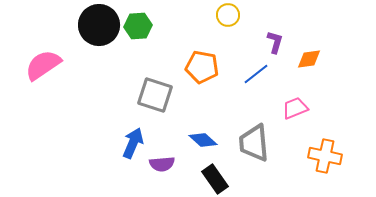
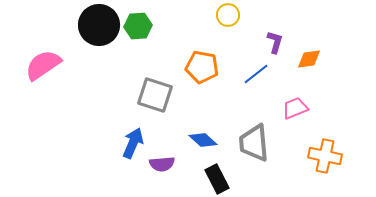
black rectangle: moved 2 px right; rotated 8 degrees clockwise
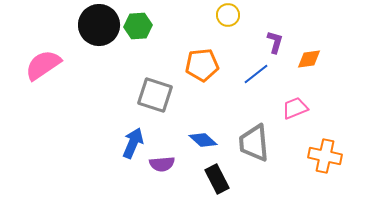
orange pentagon: moved 2 px up; rotated 16 degrees counterclockwise
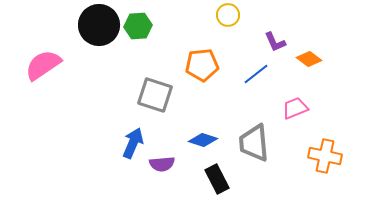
purple L-shape: rotated 140 degrees clockwise
orange diamond: rotated 45 degrees clockwise
blue diamond: rotated 24 degrees counterclockwise
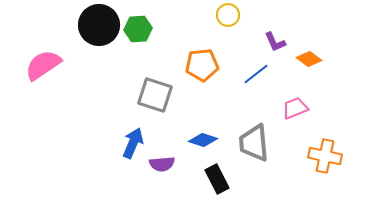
green hexagon: moved 3 px down
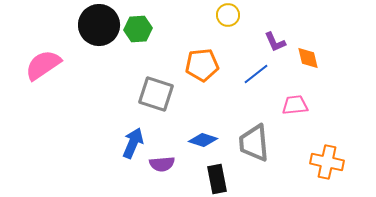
orange diamond: moved 1 px left, 1 px up; rotated 40 degrees clockwise
gray square: moved 1 px right, 1 px up
pink trapezoid: moved 3 px up; rotated 16 degrees clockwise
orange cross: moved 2 px right, 6 px down
black rectangle: rotated 16 degrees clockwise
